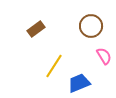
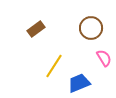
brown circle: moved 2 px down
pink semicircle: moved 2 px down
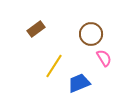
brown circle: moved 6 px down
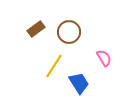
brown circle: moved 22 px left, 2 px up
blue trapezoid: rotated 80 degrees clockwise
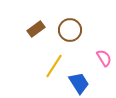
brown circle: moved 1 px right, 2 px up
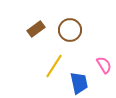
pink semicircle: moved 7 px down
blue trapezoid: rotated 20 degrees clockwise
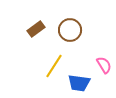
blue trapezoid: rotated 110 degrees clockwise
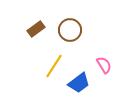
blue trapezoid: rotated 45 degrees counterclockwise
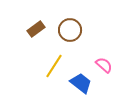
pink semicircle: rotated 18 degrees counterclockwise
blue trapezoid: moved 2 px right; rotated 105 degrees counterclockwise
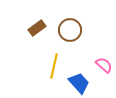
brown rectangle: moved 1 px right, 1 px up
yellow line: rotated 20 degrees counterclockwise
blue trapezoid: moved 2 px left; rotated 10 degrees clockwise
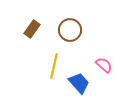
brown rectangle: moved 5 px left, 1 px down; rotated 18 degrees counterclockwise
